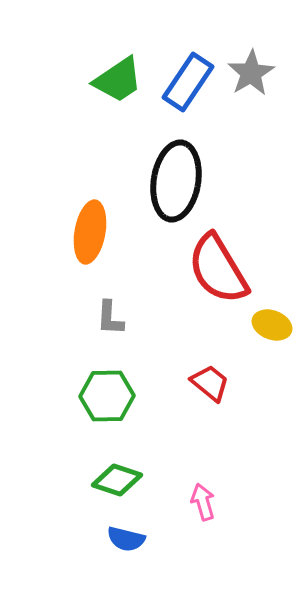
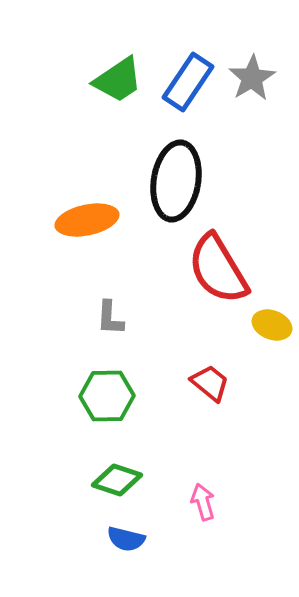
gray star: moved 1 px right, 5 px down
orange ellipse: moved 3 px left, 12 px up; rotated 68 degrees clockwise
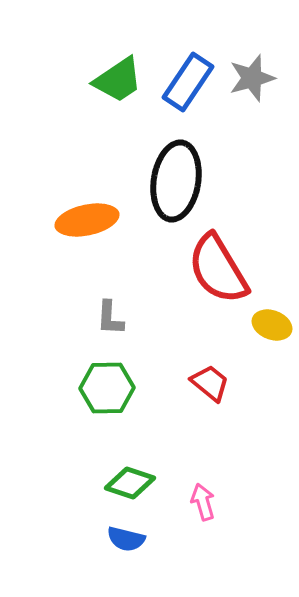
gray star: rotated 15 degrees clockwise
green hexagon: moved 8 px up
green diamond: moved 13 px right, 3 px down
